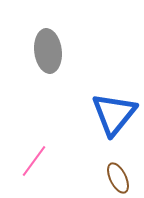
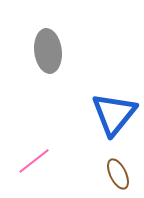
pink line: rotated 16 degrees clockwise
brown ellipse: moved 4 px up
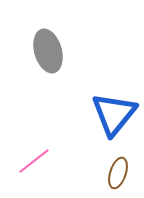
gray ellipse: rotated 9 degrees counterclockwise
brown ellipse: moved 1 px up; rotated 44 degrees clockwise
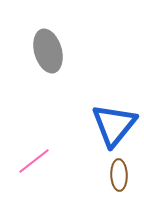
blue triangle: moved 11 px down
brown ellipse: moved 1 px right, 2 px down; rotated 20 degrees counterclockwise
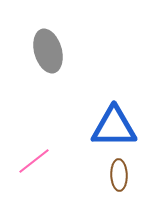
blue triangle: moved 2 px down; rotated 51 degrees clockwise
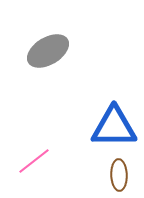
gray ellipse: rotated 75 degrees clockwise
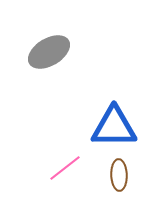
gray ellipse: moved 1 px right, 1 px down
pink line: moved 31 px right, 7 px down
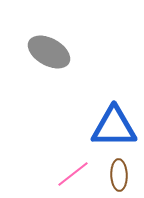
gray ellipse: rotated 60 degrees clockwise
pink line: moved 8 px right, 6 px down
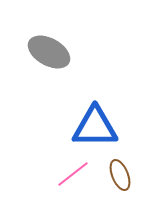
blue triangle: moved 19 px left
brown ellipse: moved 1 px right; rotated 20 degrees counterclockwise
